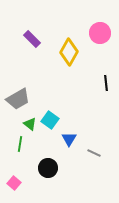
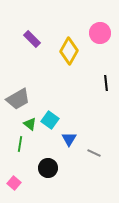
yellow diamond: moved 1 px up
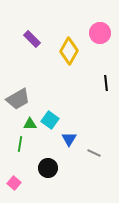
green triangle: rotated 40 degrees counterclockwise
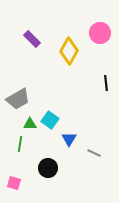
pink square: rotated 24 degrees counterclockwise
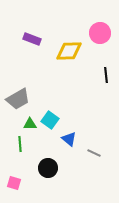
purple rectangle: rotated 24 degrees counterclockwise
yellow diamond: rotated 60 degrees clockwise
black line: moved 8 px up
blue triangle: rotated 21 degrees counterclockwise
green line: rotated 14 degrees counterclockwise
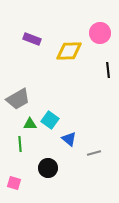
black line: moved 2 px right, 5 px up
gray line: rotated 40 degrees counterclockwise
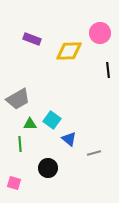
cyan square: moved 2 px right
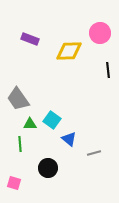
purple rectangle: moved 2 px left
gray trapezoid: rotated 85 degrees clockwise
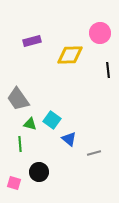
purple rectangle: moved 2 px right, 2 px down; rotated 36 degrees counterclockwise
yellow diamond: moved 1 px right, 4 px down
green triangle: rotated 16 degrees clockwise
black circle: moved 9 px left, 4 px down
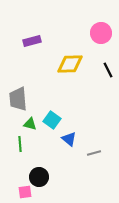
pink circle: moved 1 px right
yellow diamond: moved 9 px down
black line: rotated 21 degrees counterclockwise
gray trapezoid: rotated 30 degrees clockwise
black circle: moved 5 px down
pink square: moved 11 px right, 9 px down; rotated 24 degrees counterclockwise
